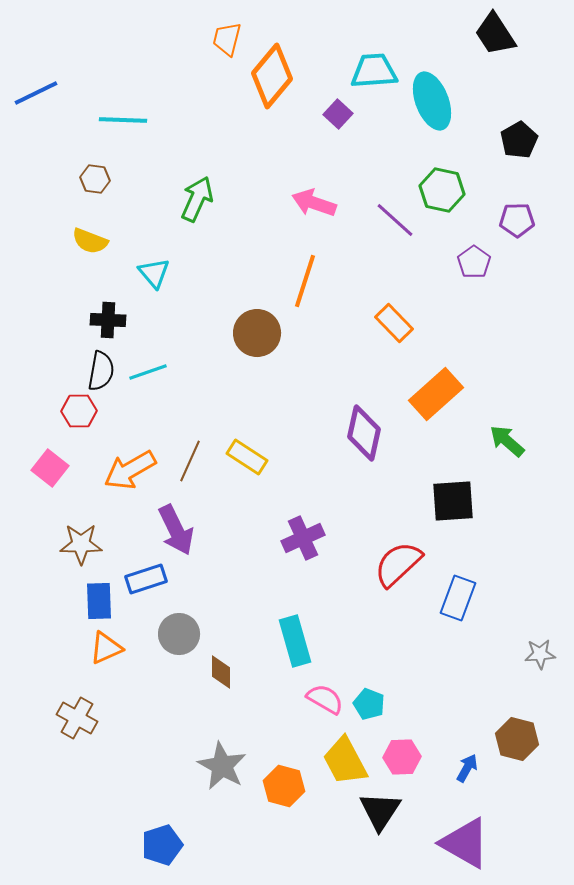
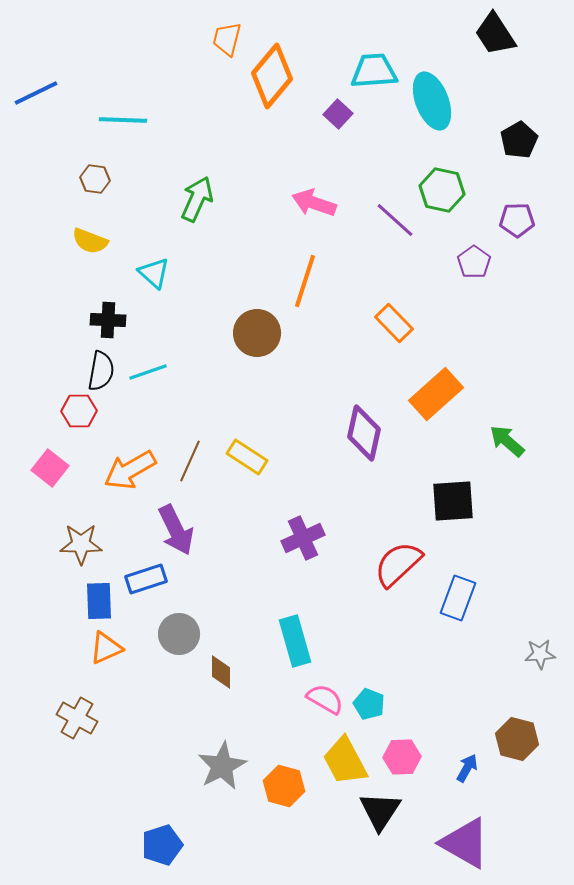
cyan triangle at (154, 273): rotated 8 degrees counterclockwise
gray star at (222, 766): rotated 15 degrees clockwise
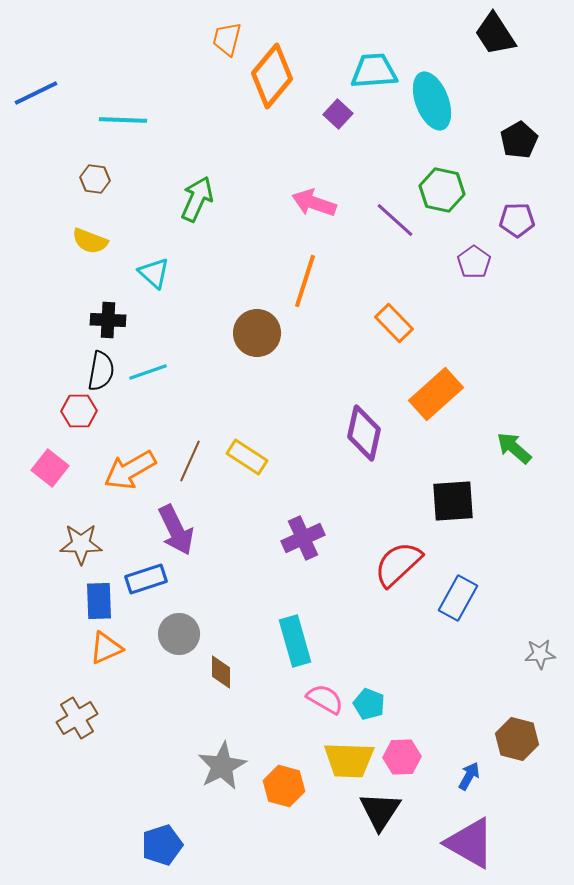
green arrow at (507, 441): moved 7 px right, 7 px down
blue rectangle at (458, 598): rotated 9 degrees clockwise
brown cross at (77, 718): rotated 30 degrees clockwise
yellow trapezoid at (345, 761): moved 4 px right, 1 px up; rotated 60 degrees counterclockwise
blue arrow at (467, 768): moved 2 px right, 8 px down
purple triangle at (465, 843): moved 5 px right
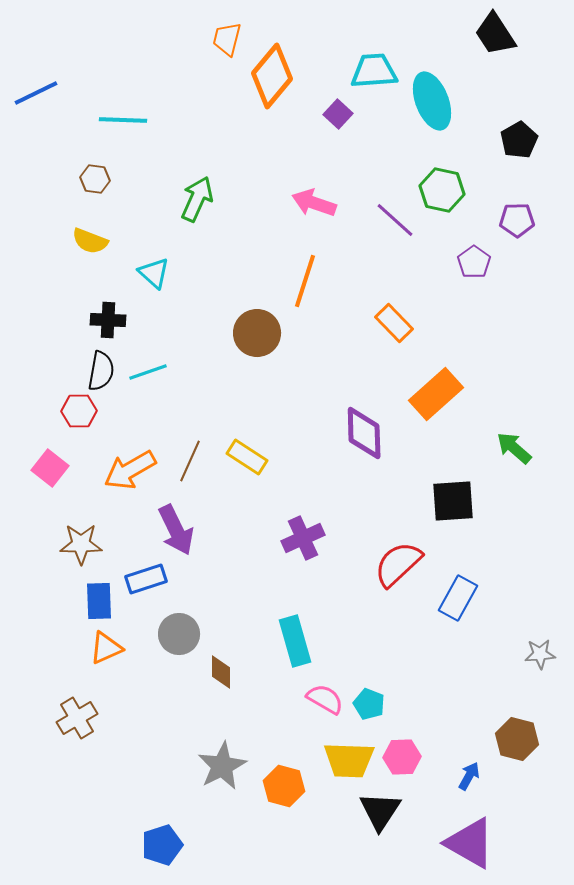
purple diamond at (364, 433): rotated 14 degrees counterclockwise
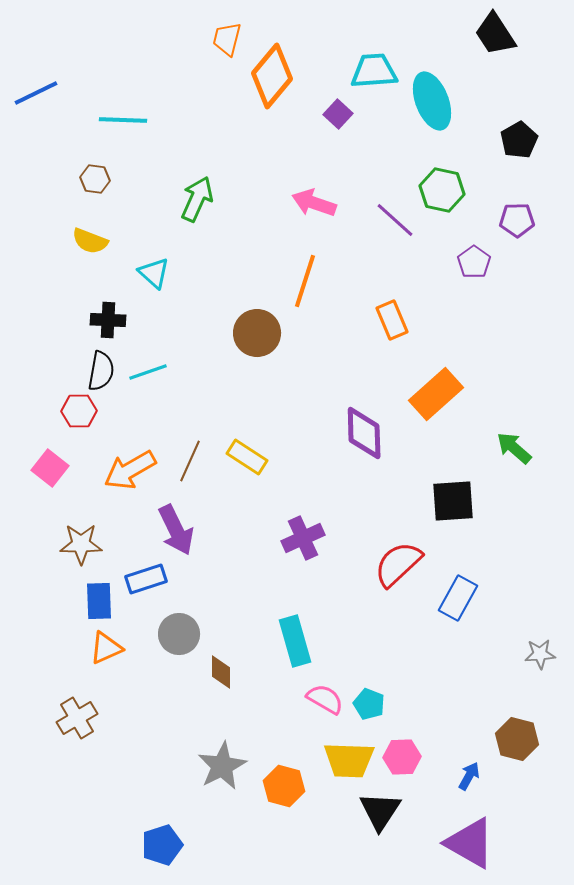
orange rectangle at (394, 323): moved 2 px left, 3 px up; rotated 21 degrees clockwise
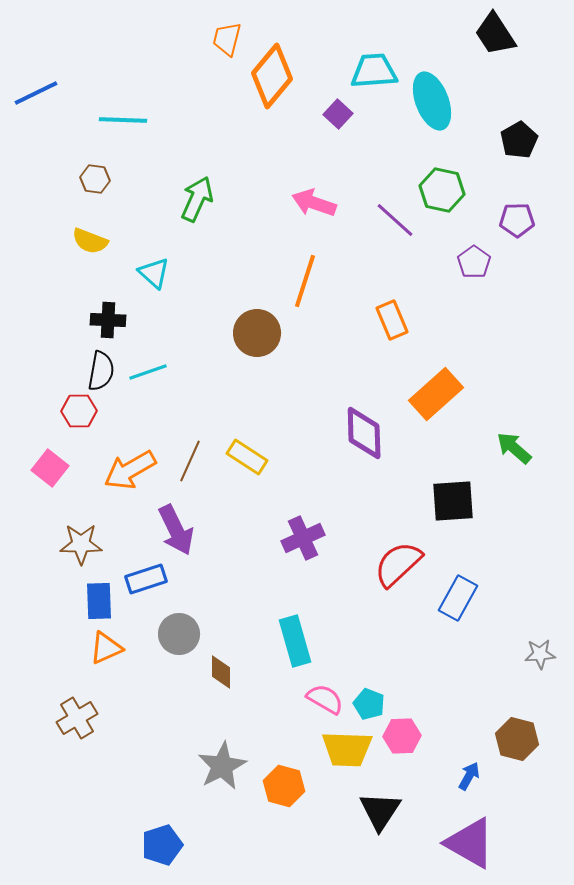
pink hexagon at (402, 757): moved 21 px up
yellow trapezoid at (349, 760): moved 2 px left, 11 px up
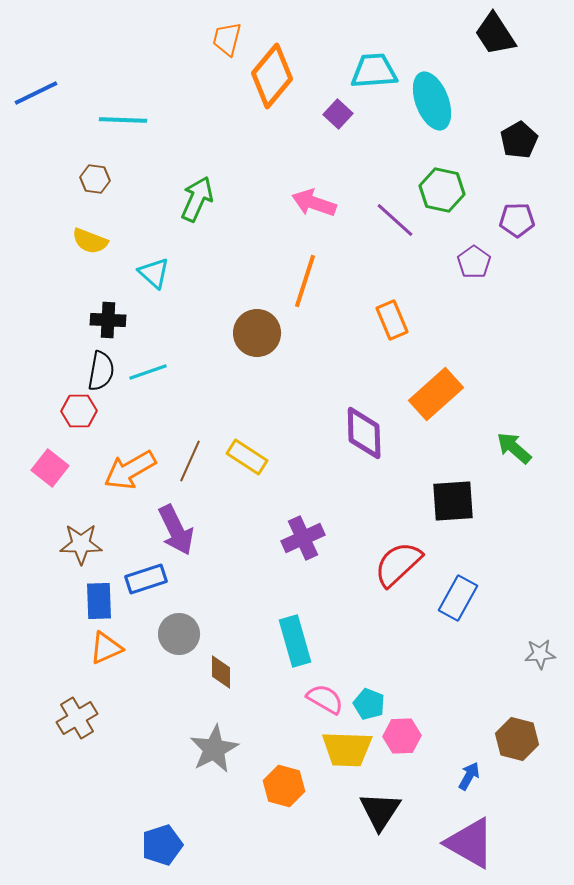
gray star at (222, 766): moved 8 px left, 17 px up
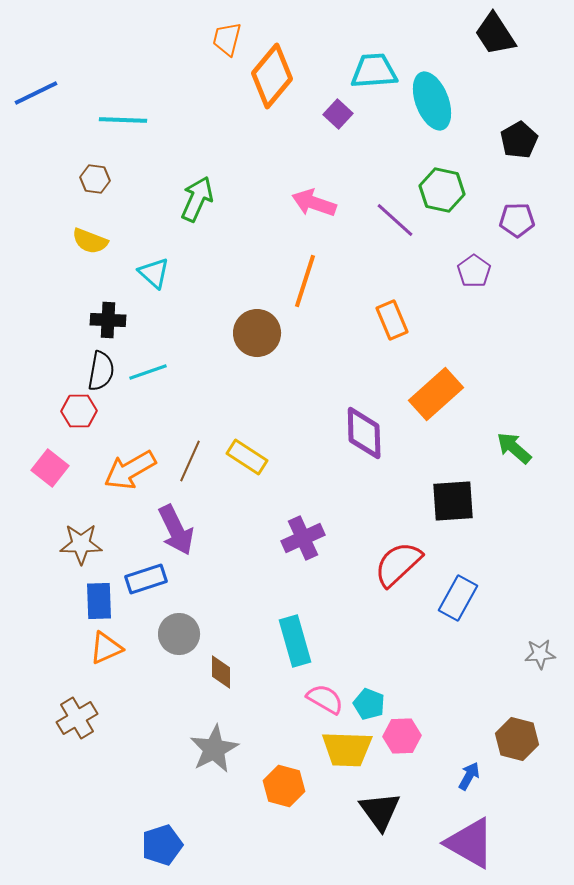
purple pentagon at (474, 262): moved 9 px down
black triangle at (380, 811): rotated 9 degrees counterclockwise
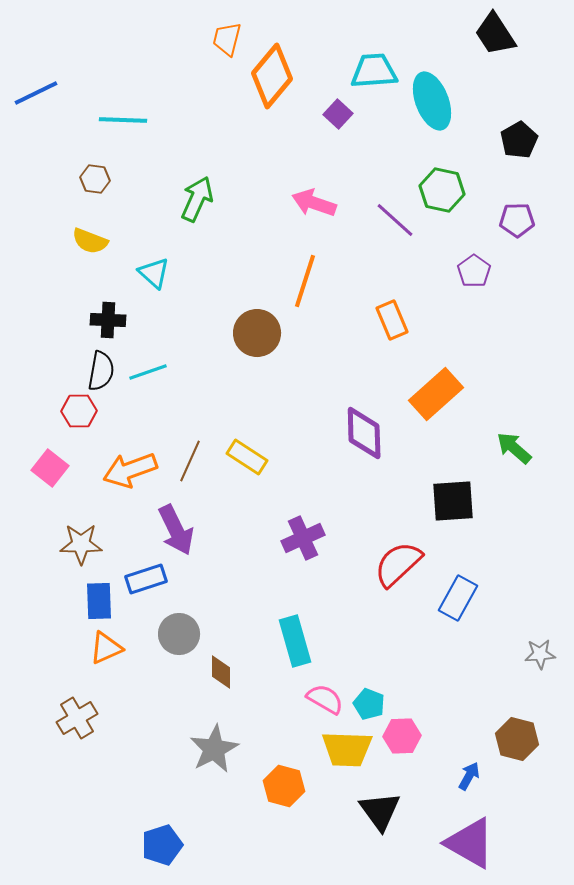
orange arrow at (130, 470): rotated 10 degrees clockwise
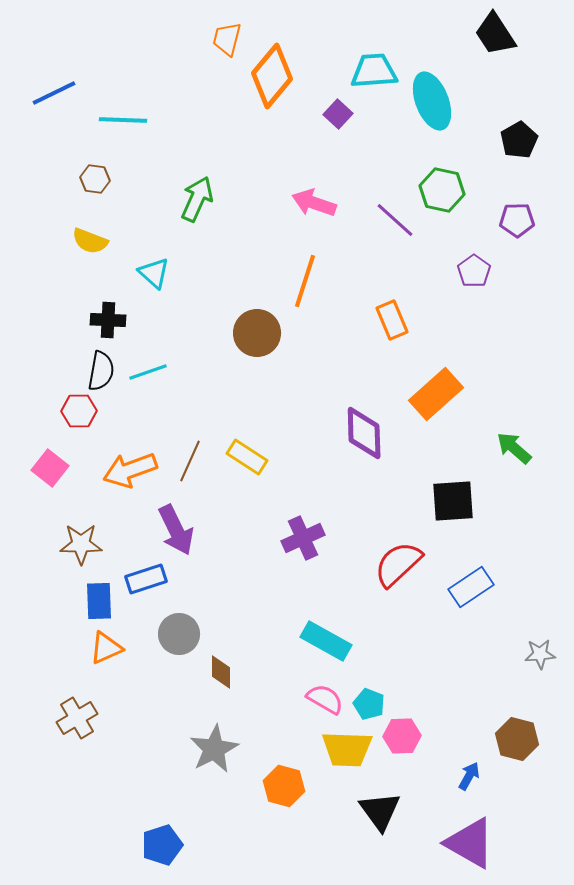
blue line at (36, 93): moved 18 px right
blue rectangle at (458, 598): moved 13 px right, 11 px up; rotated 27 degrees clockwise
cyan rectangle at (295, 641): moved 31 px right; rotated 45 degrees counterclockwise
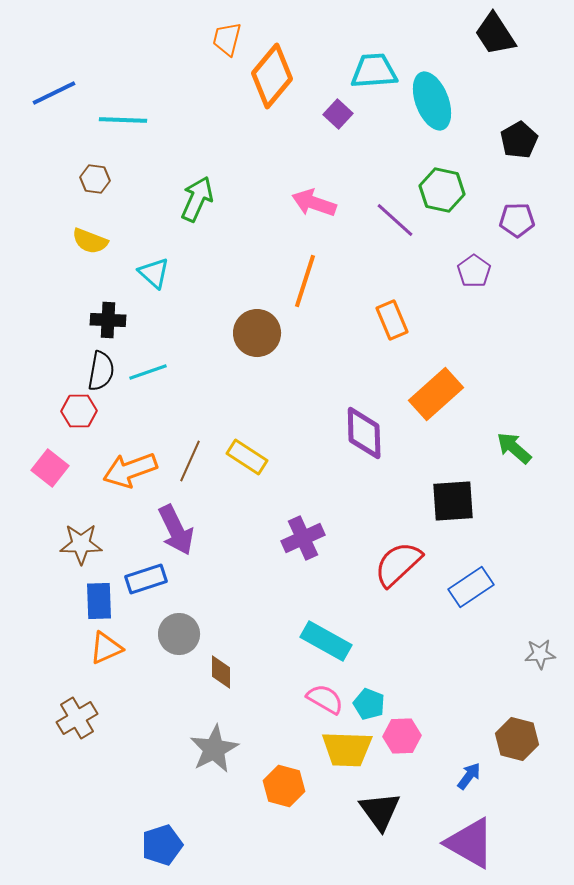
blue arrow at (469, 776): rotated 8 degrees clockwise
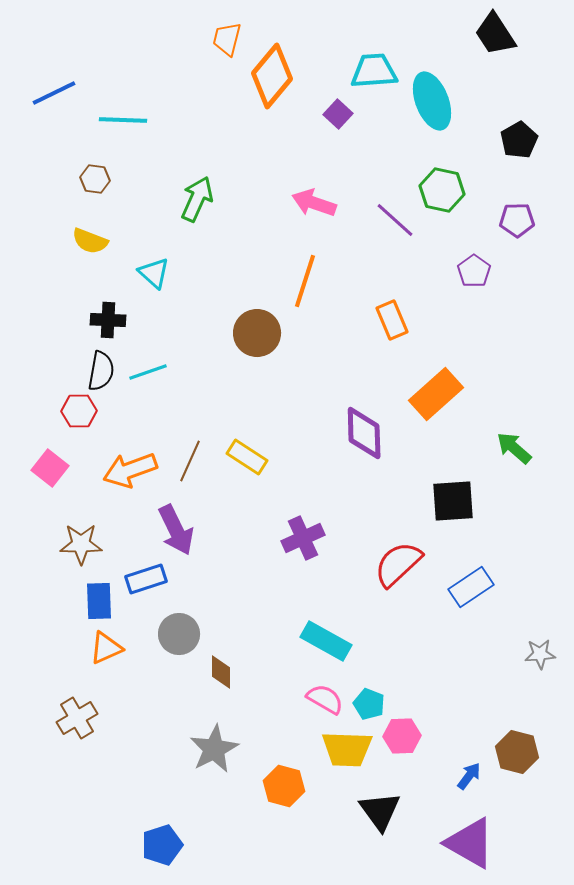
brown hexagon at (517, 739): moved 13 px down
